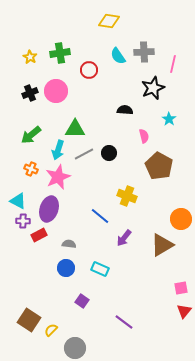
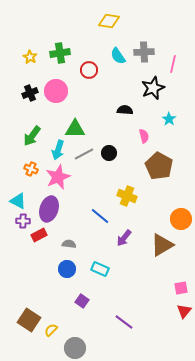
green arrow: moved 1 px right, 1 px down; rotated 15 degrees counterclockwise
blue circle: moved 1 px right, 1 px down
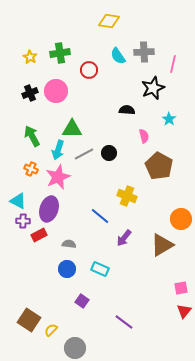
black semicircle: moved 2 px right
green triangle: moved 3 px left
green arrow: rotated 115 degrees clockwise
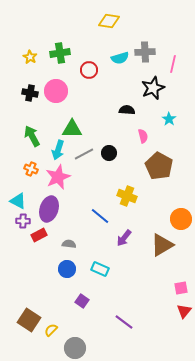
gray cross: moved 1 px right
cyan semicircle: moved 2 px right, 2 px down; rotated 72 degrees counterclockwise
black cross: rotated 35 degrees clockwise
pink semicircle: moved 1 px left
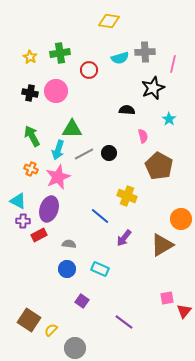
pink square: moved 14 px left, 10 px down
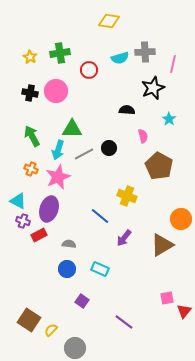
black circle: moved 5 px up
purple cross: rotated 16 degrees clockwise
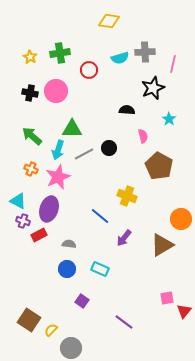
green arrow: rotated 20 degrees counterclockwise
gray circle: moved 4 px left
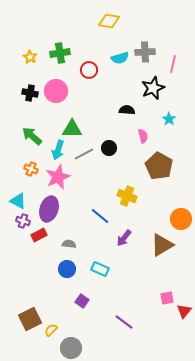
brown square: moved 1 px right, 1 px up; rotated 30 degrees clockwise
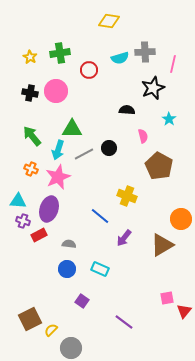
green arrow: rotated 10 degrees clockwise
cyan triangle: rotated 24 degrees counterclockwise
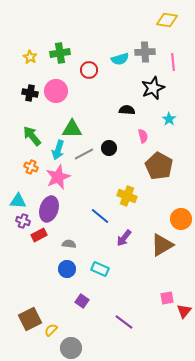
yellow diamond: moved 58 px right, 1 px up
cyan semicircle: moved 1 px down
pink line: moved 2 px up; rotated 18 degrees counterclockwise
orange cross: moved 2 px up
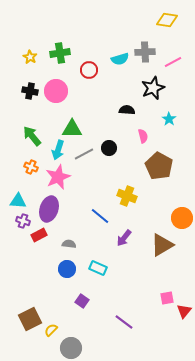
pink line: rotated 66 degrees clockwise
black cross: moved 2 px up
orange circle: moved 1 px right, 1 px up
cyan rectangle: moved 2 px left, 1 px up
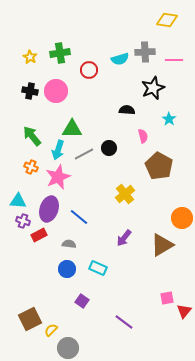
pink line: moved 1 px right, 2 px up; rotated 30 degrees clockwise
yellow cross: moved 2 px left, 2 px up; rotated 30 degrees clockwise
blue line: moved 21 px left, 1 px down
gray circle: moved 3 px left
